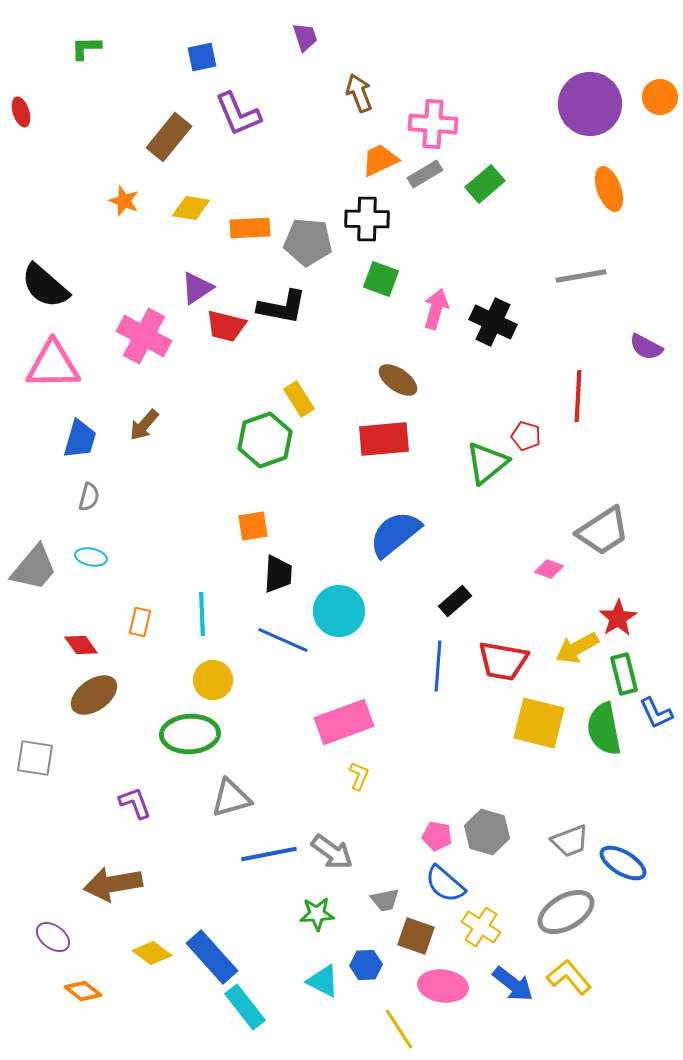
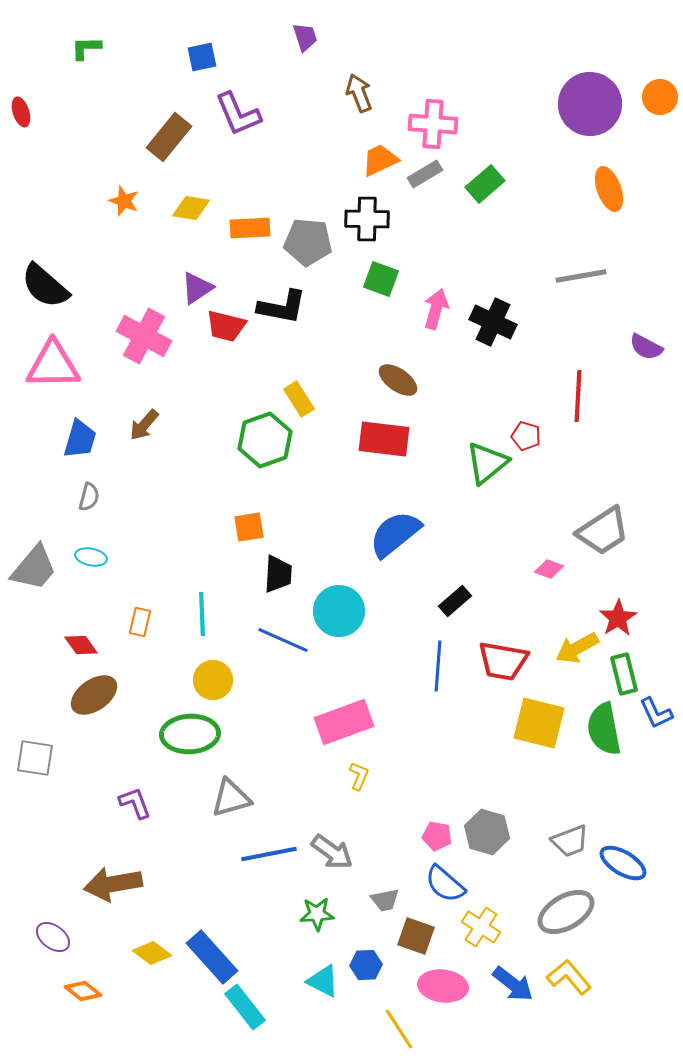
red rectangle at (384, 439): rotated 12 degrees clockwise
orange square at (253, 526): moved 4 px left, 1 px down
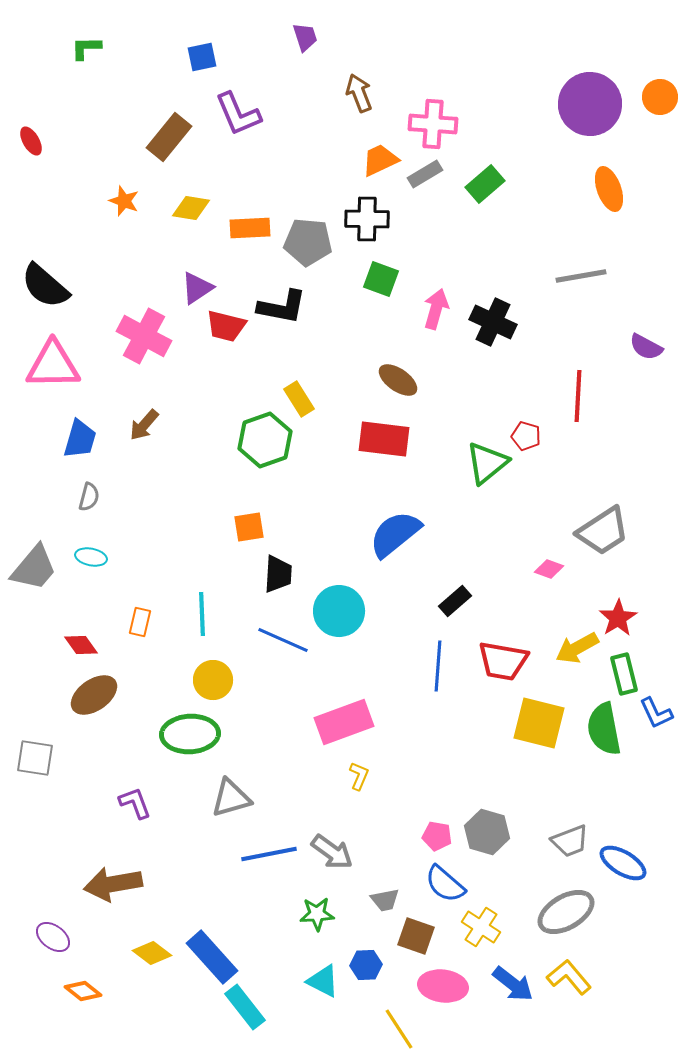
red ellipse at (21, 112): moved 10 px right, 29 px down; rotated 12 degrees counterclockwise
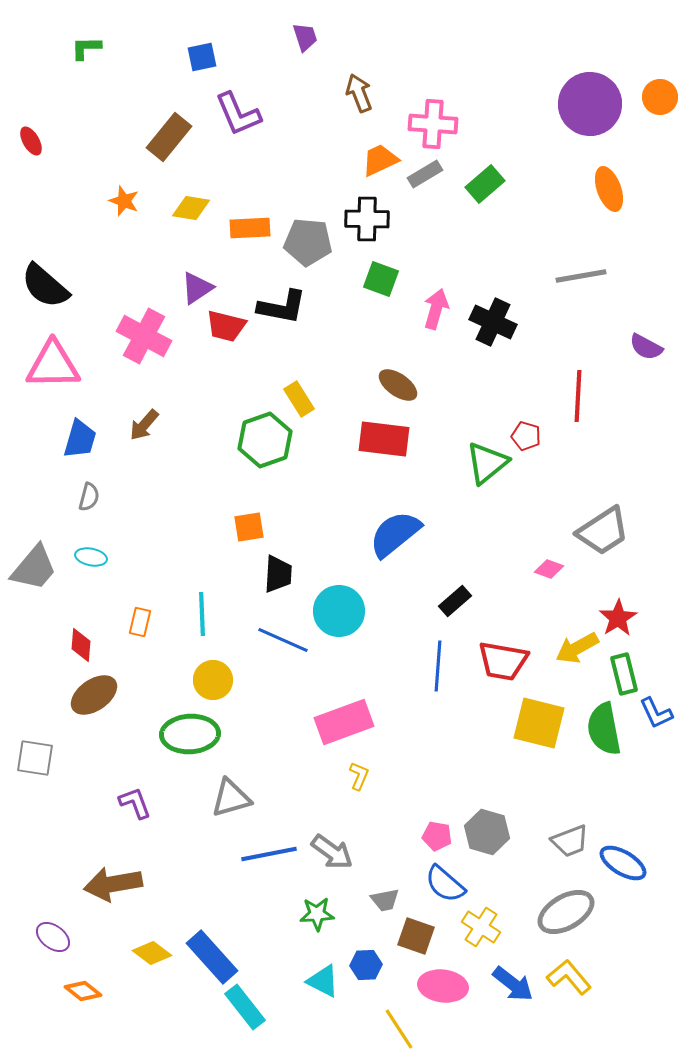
brown ellipse at (398, 380): moved 5 px down
red diamond at (81, 645): rotated 40 degrees clockwise
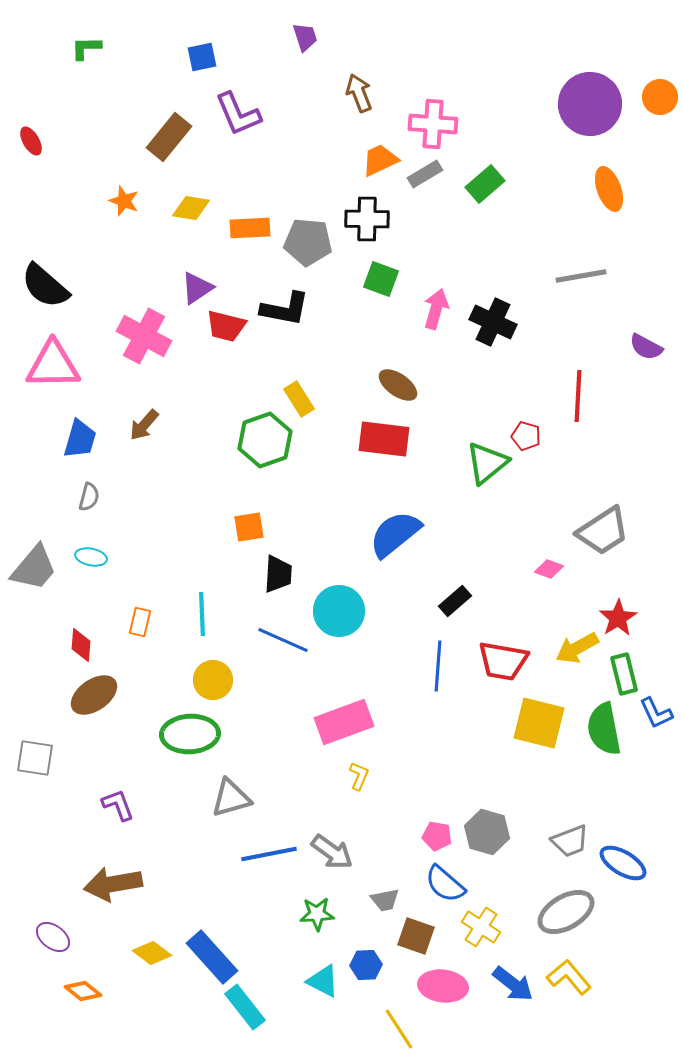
black L-shape at (282, 307): moved 3 px right, 2 px down
purple L-shape at (135, 803): moved 17 px left, 2 px down
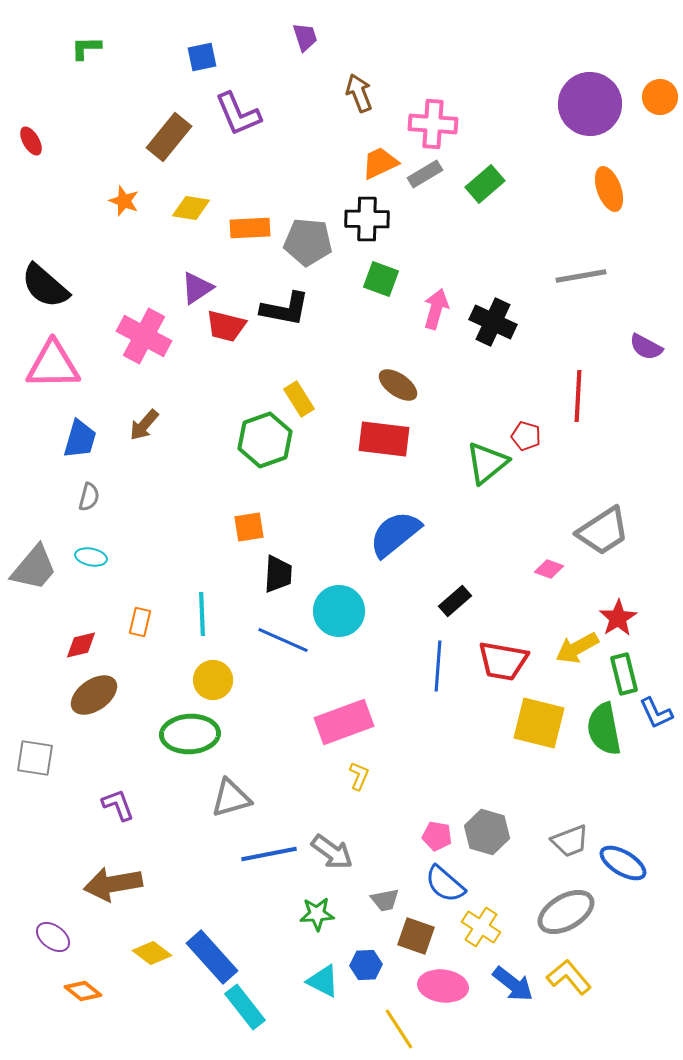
orange trapezoid at (380, 160): moved 3 px down
red diamond at (81, 645): rotated 72 degrees clockwise
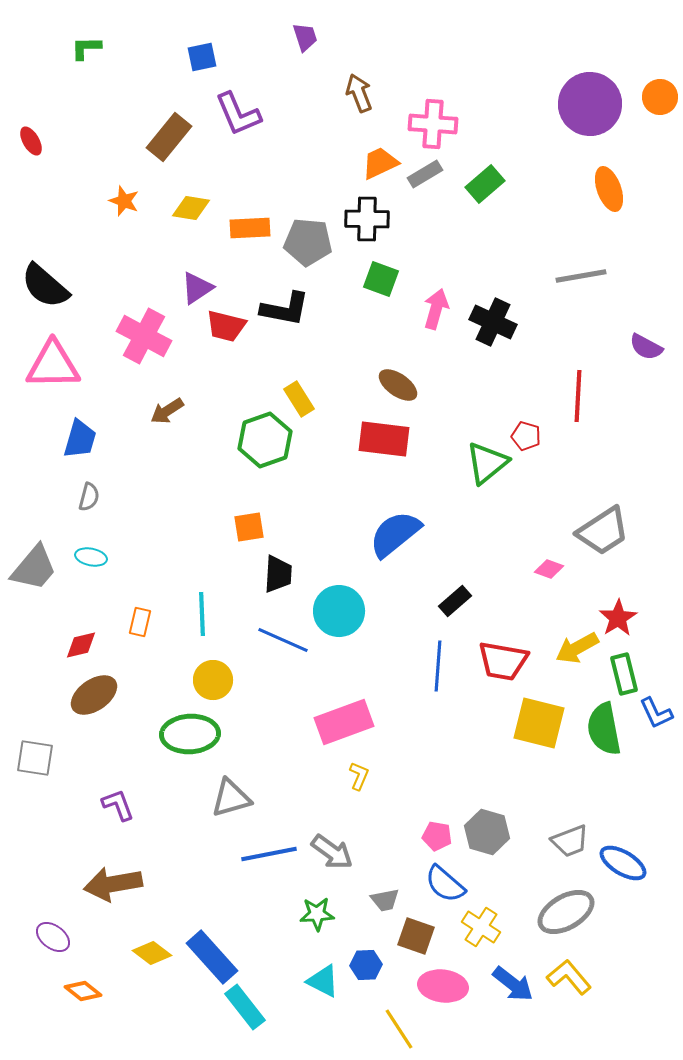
brown arrow at (144, 425): moved 23 px right, 14 px up; rotated 16 degrees clockwise
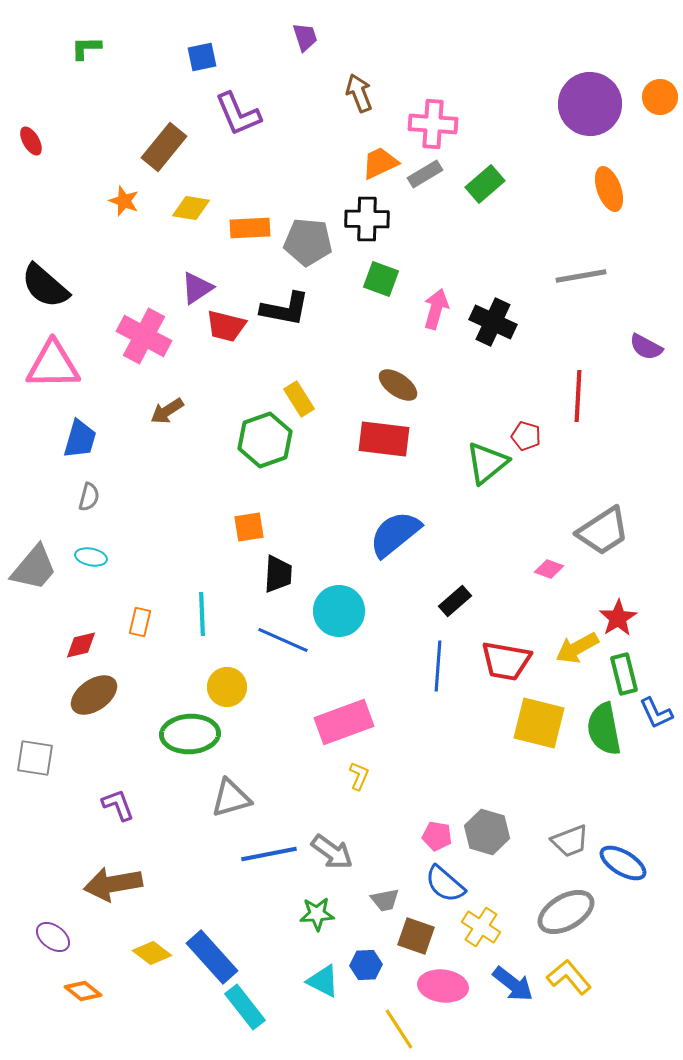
brown rectangle at (169, 137): moved 5 px left, 10 px down
red trapezoid at (503, 661): moved 3 px right
yellow circle at (213, 680): moved 14 px right, 7 px down
